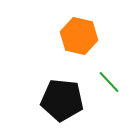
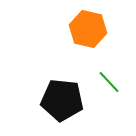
orange hexagon: moved 9 px right, 7 px up
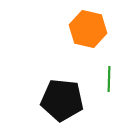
green line: moved 3 px up; rotated 45 degrees clockwise
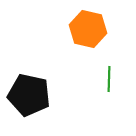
black pentagon: moved 33 px left, 5 px up; rotated 6 degrees clockwise
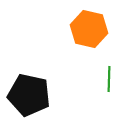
orange hexagon: moved 1 px right
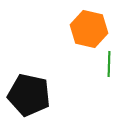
green line: moved 15 px up
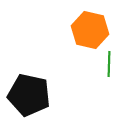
orange hexagon: moved 1 px right, 1 px down
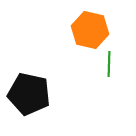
black pentagon: moved 1 px up
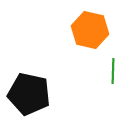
green line: moved 4 px right, 7 px down
